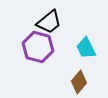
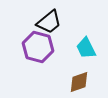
brown diamond: rotated 30 degrees clockwise
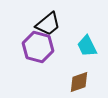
black trapezoid: moved 1 px left, 2 px down
cyan trapezoid: moved 1 px right, 2 px up
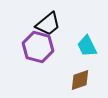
brown diamond: moved 1 px right, 2 px up
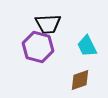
black trapezoid: rotated 36 degrees clockwise
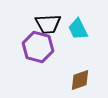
cyan trapezoid: moved 9 px left, 17 px up
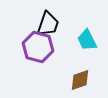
black trapezoid: rotated 68 degrees counterclockwise
cyan trapezoid: moved 9 px right, 11 px down
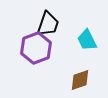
purple hexagon: moved 2 px left, 1 px down; rotated 24 degrees clockwise
